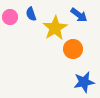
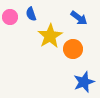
blue arrow: moved 3 px down
yellow star: moved 5 px left, 8 px down
blue star: rotated 10 degrees counterclockwise
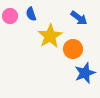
pink circle: moved 1 px up
blue star: moved 1 px right, 9 px up
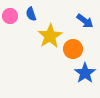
blue arrow: moved 6 px right, 3 px down
blue star: rotated 15 degrees counterclockwise
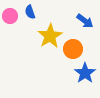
blue semicircle: moved 1 px left, 2 px up
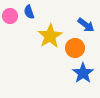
blue semicircle: moved 1 px left
blue arrow: moved 1 px right, 4 px down
orange circle: moved 2 px right, 1 px up
blue star: moved 2 px left
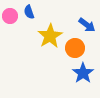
blue arrow: moved 1 px right
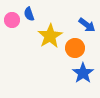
blue semicircle: moved 2 px down
pink circle: moved 2 px right, 4 px down
